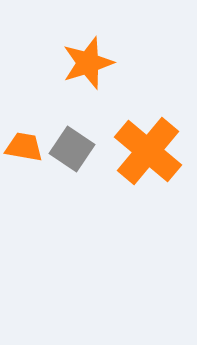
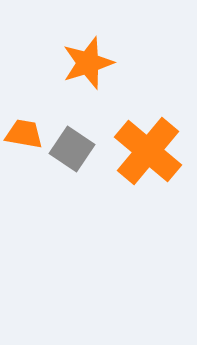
orange trapezoid: moved 13 px up
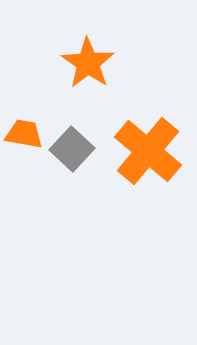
orange star: rotated 20 degrees counterclockwise
gray square: rotated 9 degrees clockwise
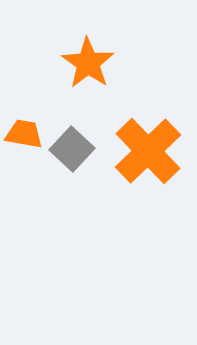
orange cross: rotated 6 degrees clockwise
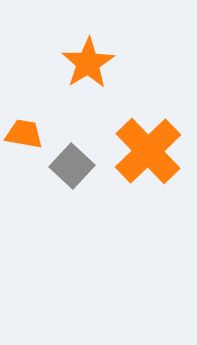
orange star: rotated 6 degrees clockwise
gray square: moved 17 px down
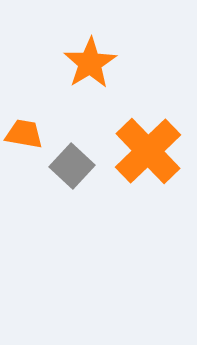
orange star: moved 2 px right
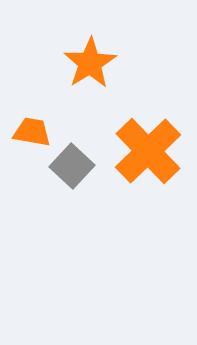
orange trapezoid: moved 8 px right, 2 px up
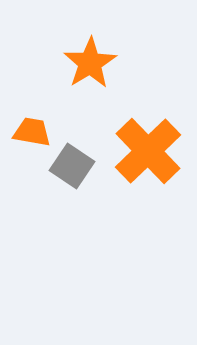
gray square: rotated 9 degrees counterclockwise
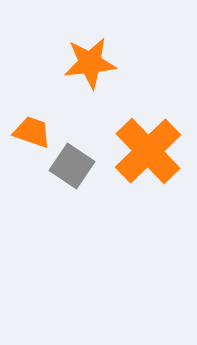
orange star: rotated 26 degrees clockwise
orange trapezoid: rotated 9 degrees clockwise
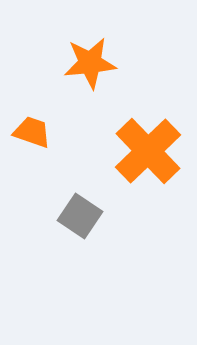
gray square: moved 8 px right, 50 px down
